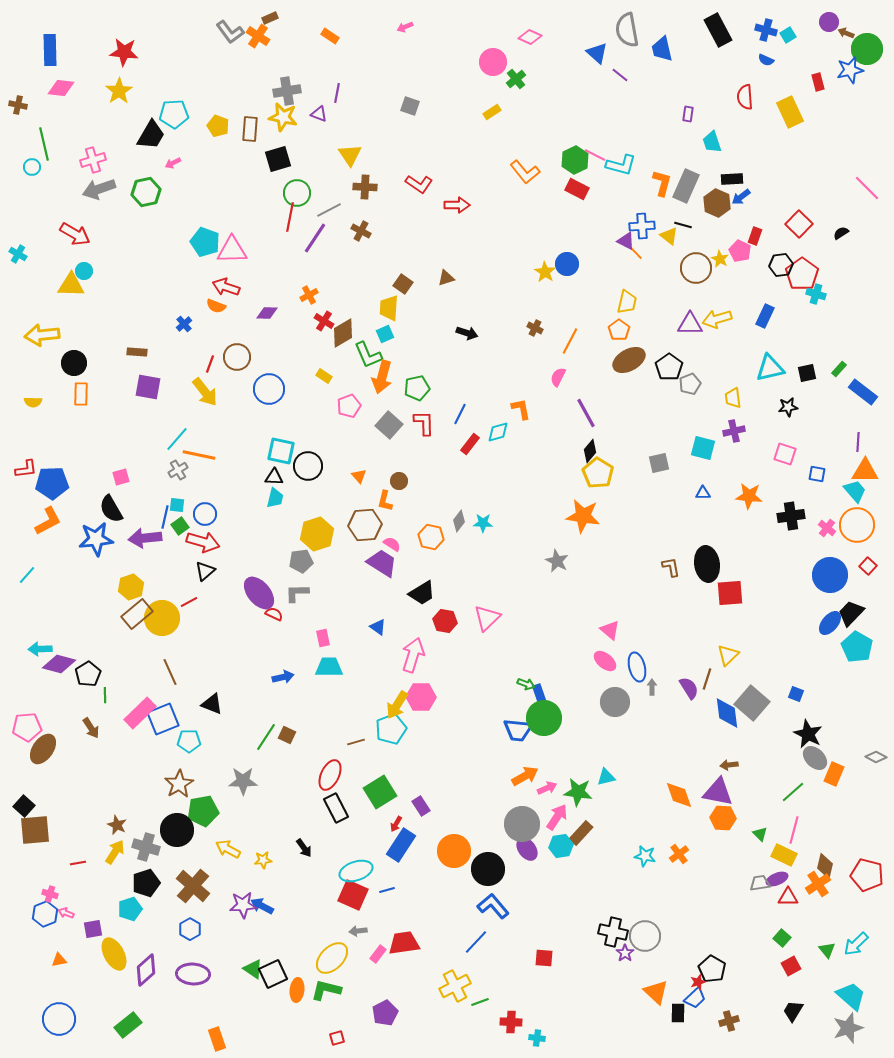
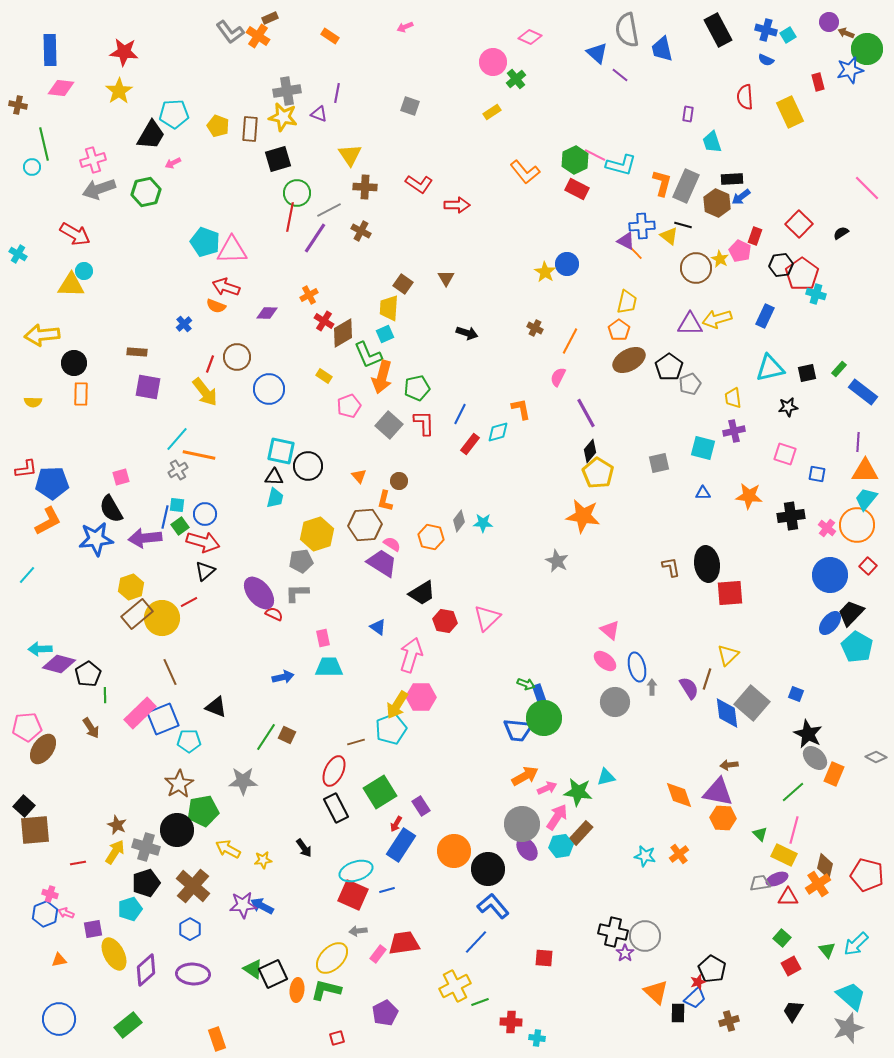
brown triangle at (446, 278): rotated 42 degrees counterclockwise
cyan trapezoid at (855, 491): moved 11 px right, 8 px down; rotated 100 degrees counterclockwise
pink arrow at (413, 655): moved 2 px left
black triangle at (212, 704): moved 4 px right, 3 px down
red ellipse at (330, 775): moved 4 px right, 4 px up
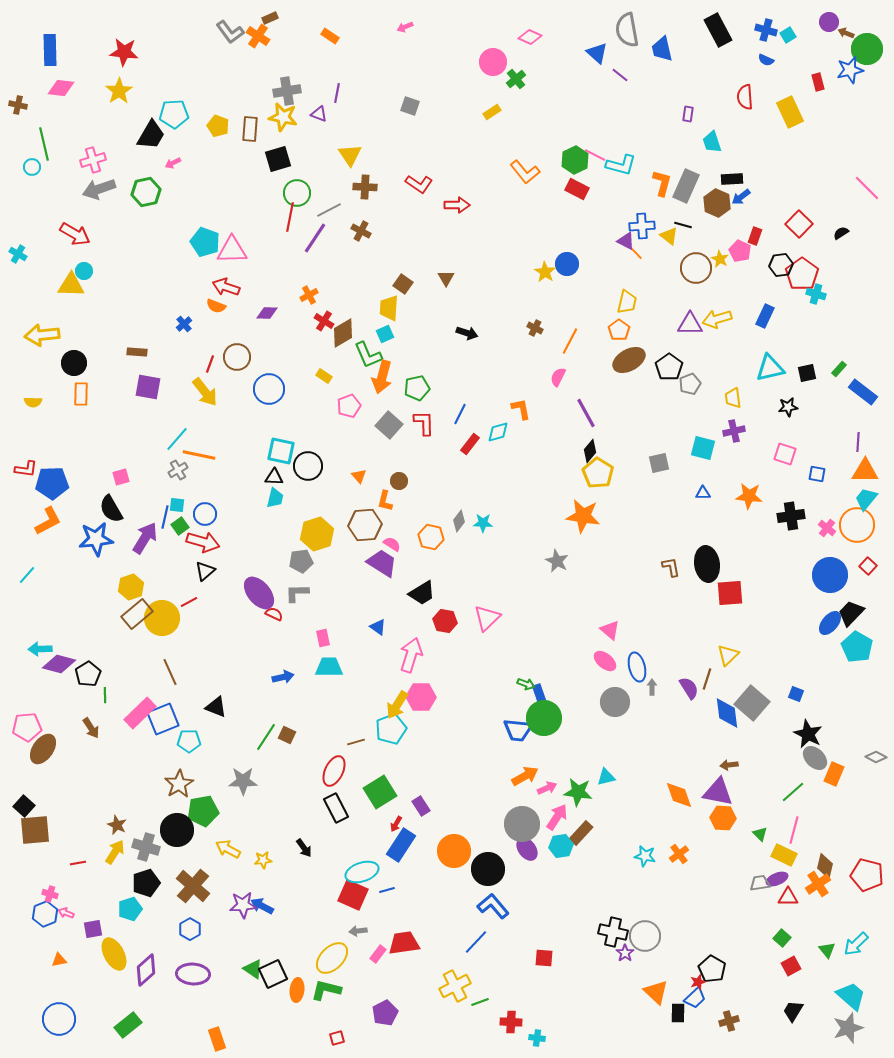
red L-shape at (26, 469): rotated 15 degrees clockwise
purple arrow at (145, 538): rotated 128 degrees clockwise
cyan ellipse at (356, 871): moved 6 px right, 1 px down
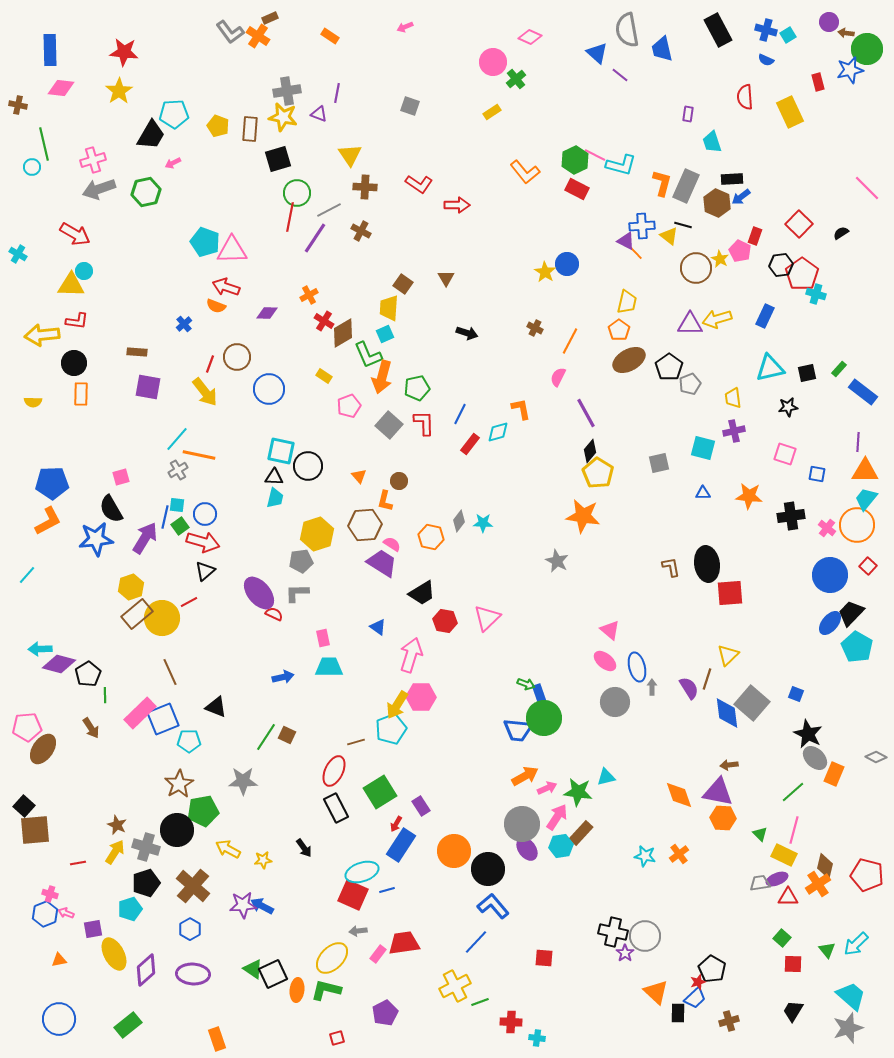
brown arrow at (846, 33): rotated 14 degrees counterclockwise
red L-shape at (26, 469): moved 51 px right, 148 px up
red square at (791, 966): moved 2 px right, 2 px up; rotated 30 degrees clockwise
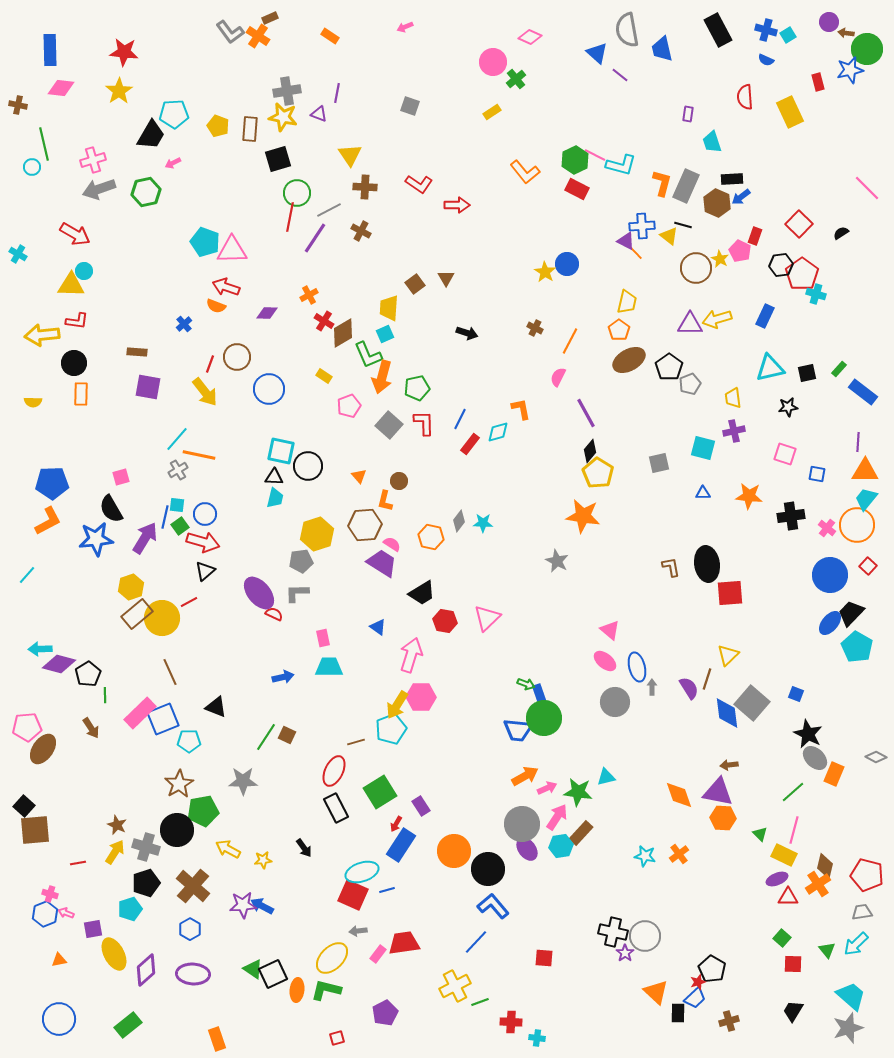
brown square at (403, 284): moved 12 px right; rotated 18 degrees clockwise
blue line at (460, 414): moved 5 px down
gray trapezoid at (760, 883): moved 102 px right, 29 px down
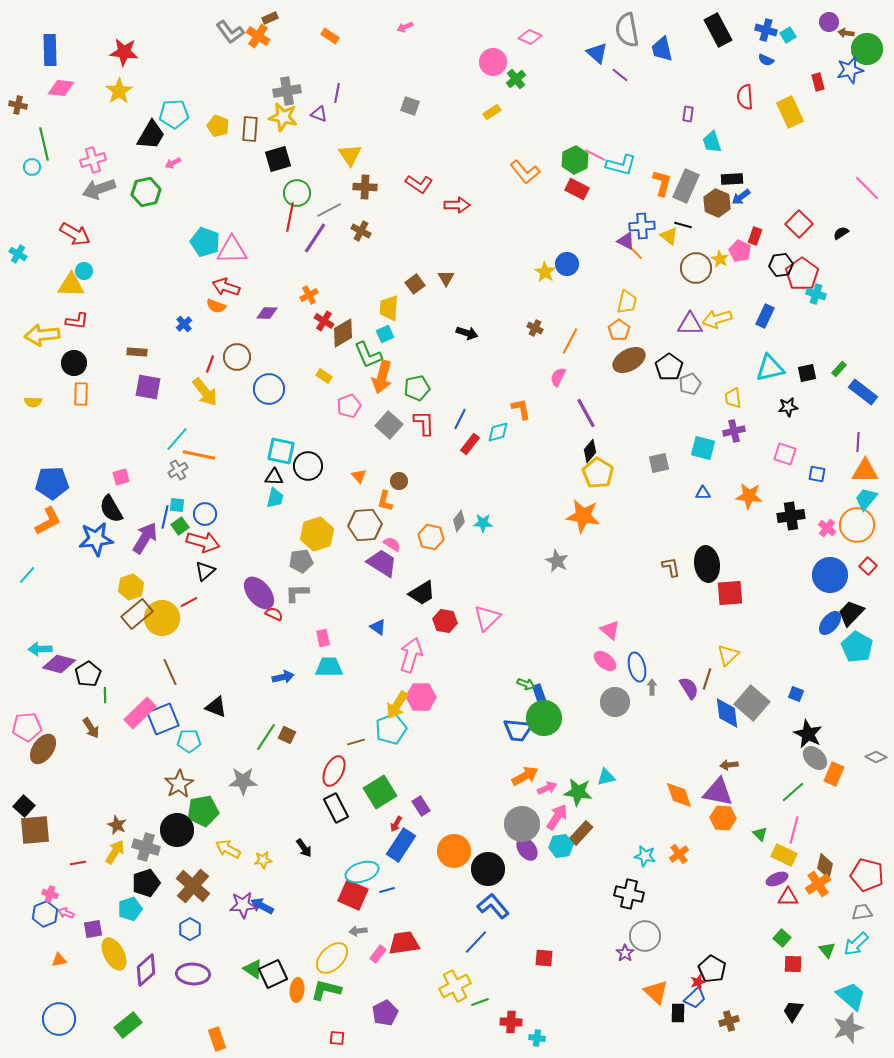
black cross at (613, 932): moved 16 px right, 38 px up
red square at (337, 1038): rotated 21 degrees clockwise
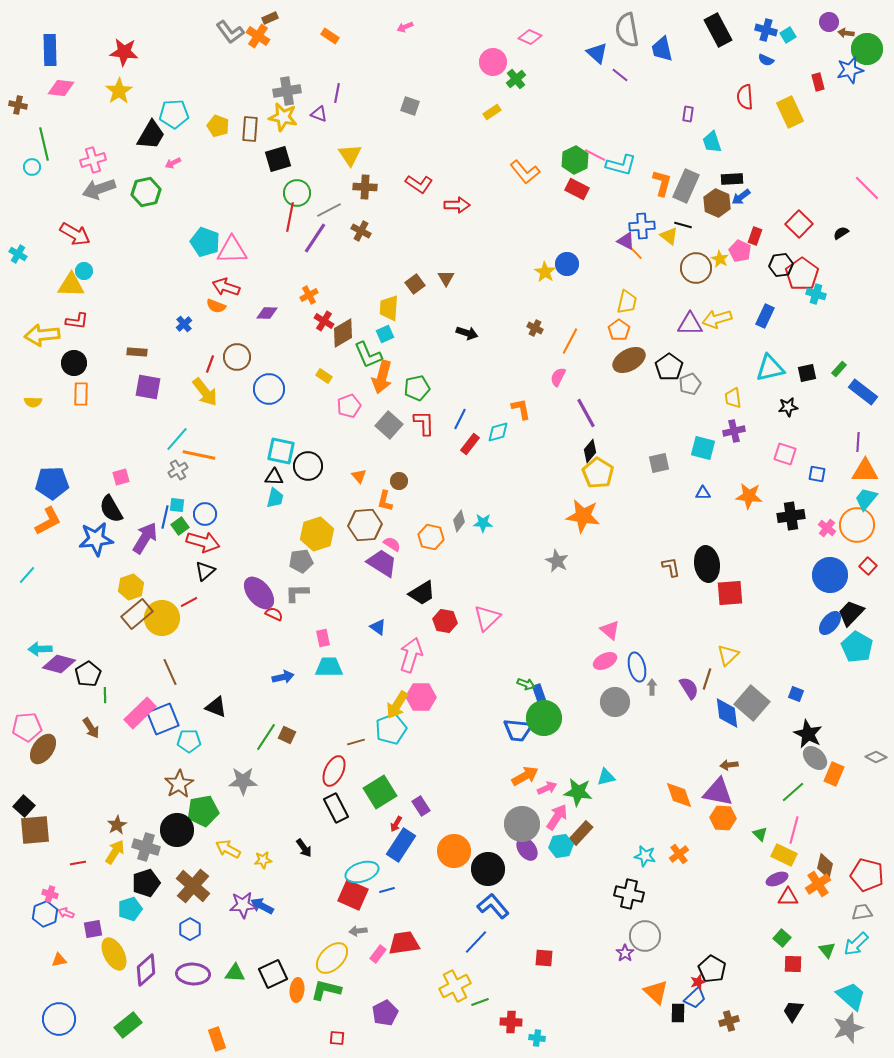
pink ellipse at (605, 661): rotated 65 degrees counterclockwise
brown star at (117, 825): rotated 18 degrees clockwise
green triangle at (253, 969): moved 18 px left, 4 px down; rotated 30 degrees counterclockwise
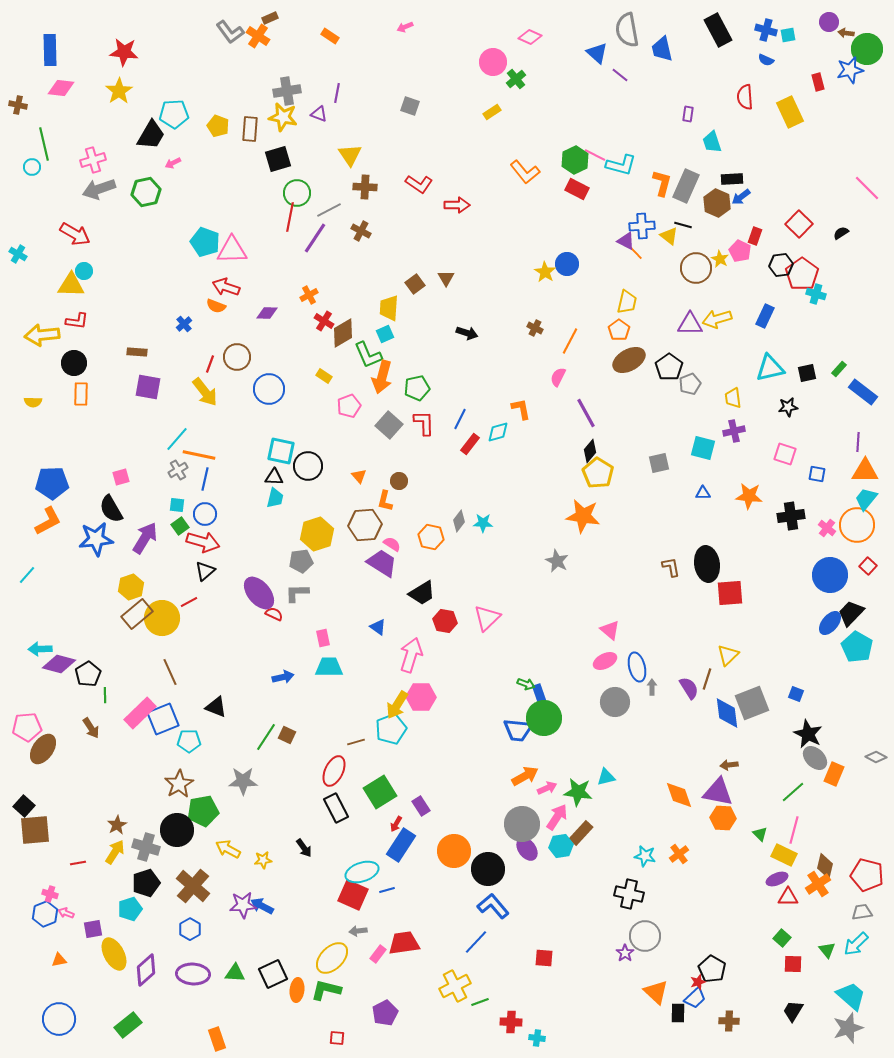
cyan square at (788, 35): rotated 21 degrees clockwise
blue line at (165, 517): moved 40 px right, 38 px up
gray square at (752, 703): rotated 28 degrees clockwise
brown cross at (729, 1021): rotated 18 degrees clockwise
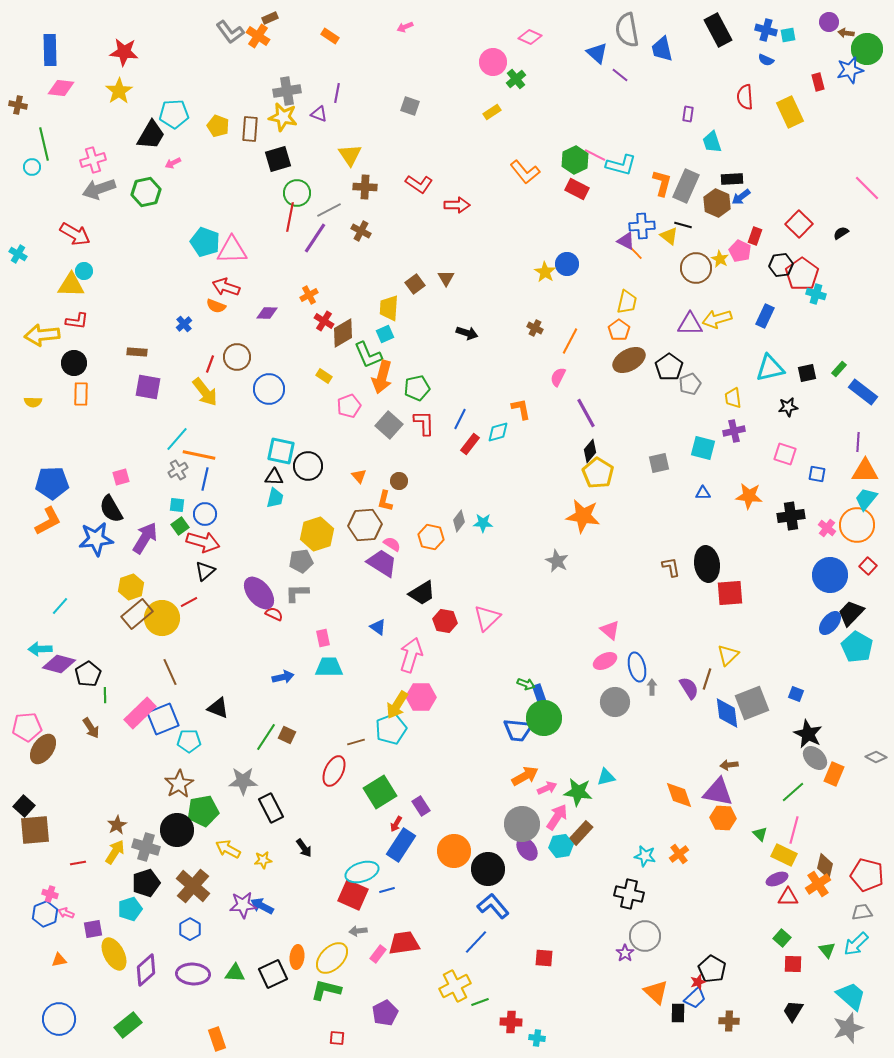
cyan line at (27, 575): moved 33 px right, 31 px down
black triangle at (216, 707): moved 2 px right, 1 px down
black rectangle at (336, 808): moved 65 px left
orange ellipse at (297, 990): moved 33 px up
